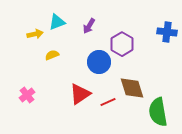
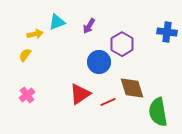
yellow semicircle: moved 27 px left; rotated 32 degrees counterclockwise
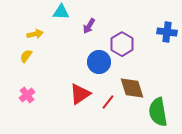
cyan triangle: moved 4 px right, 10 px up; rotated 24 degrees clockwise
yellow semicircle: moved 1 px right, 1 px down
red line: rotated 28 degrees counterclockwise
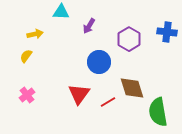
purple hexagon: moved 7 px right, 5 px up
red triangle: moved 1 px left; rotated 20 degrees counterclockwise
red line: rotated 21 degrees clockwise
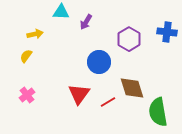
purple arrow: moved 3 px left, 4 px up
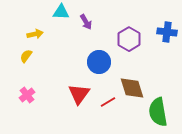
purple arrow: rotated 63 degrees counterclockwise
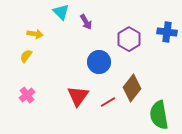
cyan triangle: rotated 42 degrees clockwise
yellow arrow: rotated 21 degrees clockwise
brown diamond: rotated 56 degrees clockwise
red triangle: moved 1 px left, 2 px down
green semicircle: moved 1 px right, 3 px down
